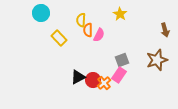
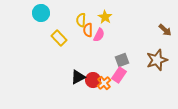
yellow star: moved 15 px left, 3 px down
brown arrow: rotated 32 degrees counterclockwise
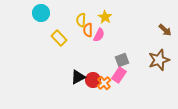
brown star: moved 2 px right
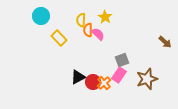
cyan circle: moved 3 px down
brown arrow: moved 12 px down
pink semicircle: moved 1 px left, 1 px up; rotated 72 degrees counterclockwise
brown star: moved 12 px left, 19 px down
red circle: moved 2 px down
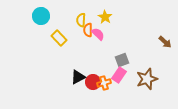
orange cross: rotated 24 degrees clockwise
